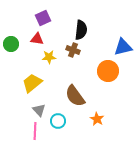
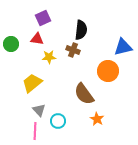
brown semicircle: moved 9 px right, 2 px up
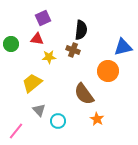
pink line: moved 19 px left; rotated 36 degrees clockwise
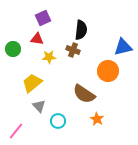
green circle: moved 2 px right, 5 px down
brown semicircle: rotated 20 degrees counterclockwise
gray triangle: moved 4 px up
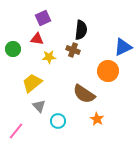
blue triangle: rotated 12 degrees counterclockwise
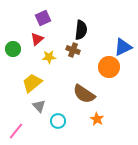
red triangle: rotated 48 degrees counterclockwise
orange circle: moved 1 px right, 4 px up
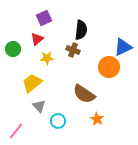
purple square: moved 1 px right
yellow star: moved 2 px left, 1 px down
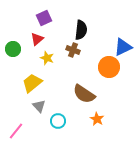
yellow star: rotated 24 degrees clockwise
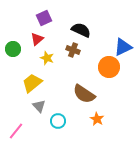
black semicircle: rotated 72 degrees counterclockwise
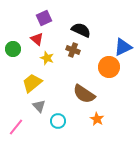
red triangle: rotated 40 degrees counterclockwise
pink line: moved 4 px up
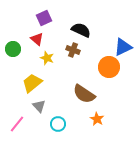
cyan circle: moved 3 px down
pink line: moved 1 px right, 3 px up
